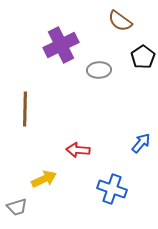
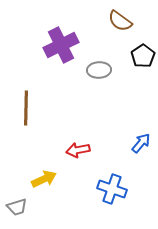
black pentagon: moved 1 px up
brown line: moved 1 px right, 1 px up
red arrow: rotated 15 degrees counterclockwise
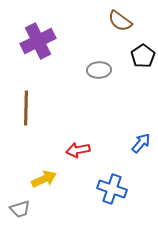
purple cross: moved 23 px left, 4 px up
gray trapezoid: moved 3 px right, 2 px down
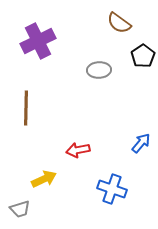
brown semicircle: moved 1 px left, 2 px down
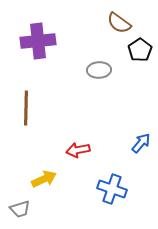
purple cross: rotated 20 degrees clockwise
black pentagon: moved 3 px left, 6 px up
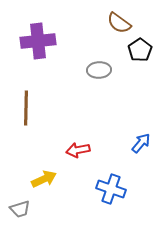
blue cross: moved 1 px left
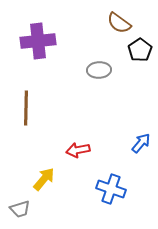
yellow arrow: rotated 25 degrees counterclockwise
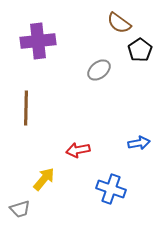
gray ellipse: rotated 35 degrees counterclockwise
blue arrow: moved 2 px left; rotated 40 degrees clockwise
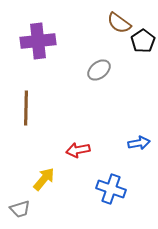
black pentagon: moved 3 px right, 9 px up
